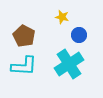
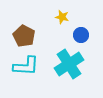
blue circle: moved 2 px right
cyan L-shape: moved 2 px right
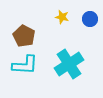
blue circle: moved 9 px right, 16 px up
cyan L-shape: moved 1 px left, 1 px up
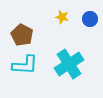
brown pentagon: moved 2 px left, 1 px up
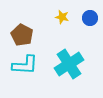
blue circle: moved 1 px up
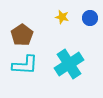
brown pentagon: rotated 10 degrees clockwise
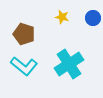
blue circle: moved 3 px right
brown pentagon: moved 2 px right, 1 px up; rotated 20 degrees counterclockwise
cyan L-shape: moved 1 px left, 1 px down; rotated 36 degrees clockwise
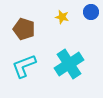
blue circle: moved 2 px left, 6 px up
brown pentagon: moved 5 px up
cyan L-shape: rotated 120 degrees clockwise
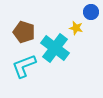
yellow star: moved 14 px right, 11 px down
brown pentagon: moved 3 px down
cyan cross: moved 14 px left, 16 px up; rotated 20 degrees counterclockwise
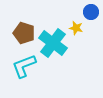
brown pentagon: moved 1 px down
cyan cross: moved 2 px left, 5 px up
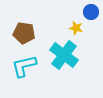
brown pentagon: rotated 10 degrees counterclockwise
cyan cross: moved 11 px right, 12 px down
cyan L-shape: rotated 8 degrees clockwise
